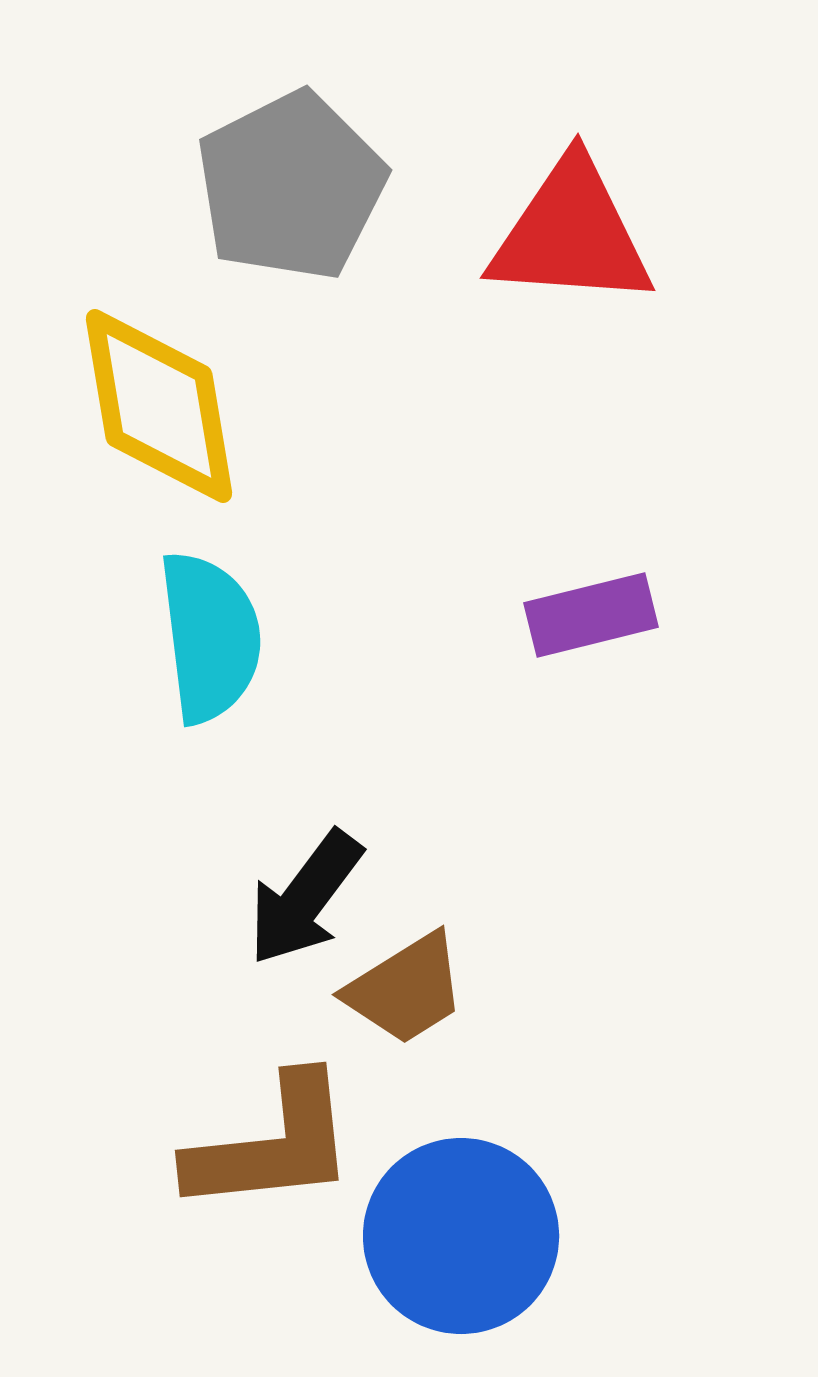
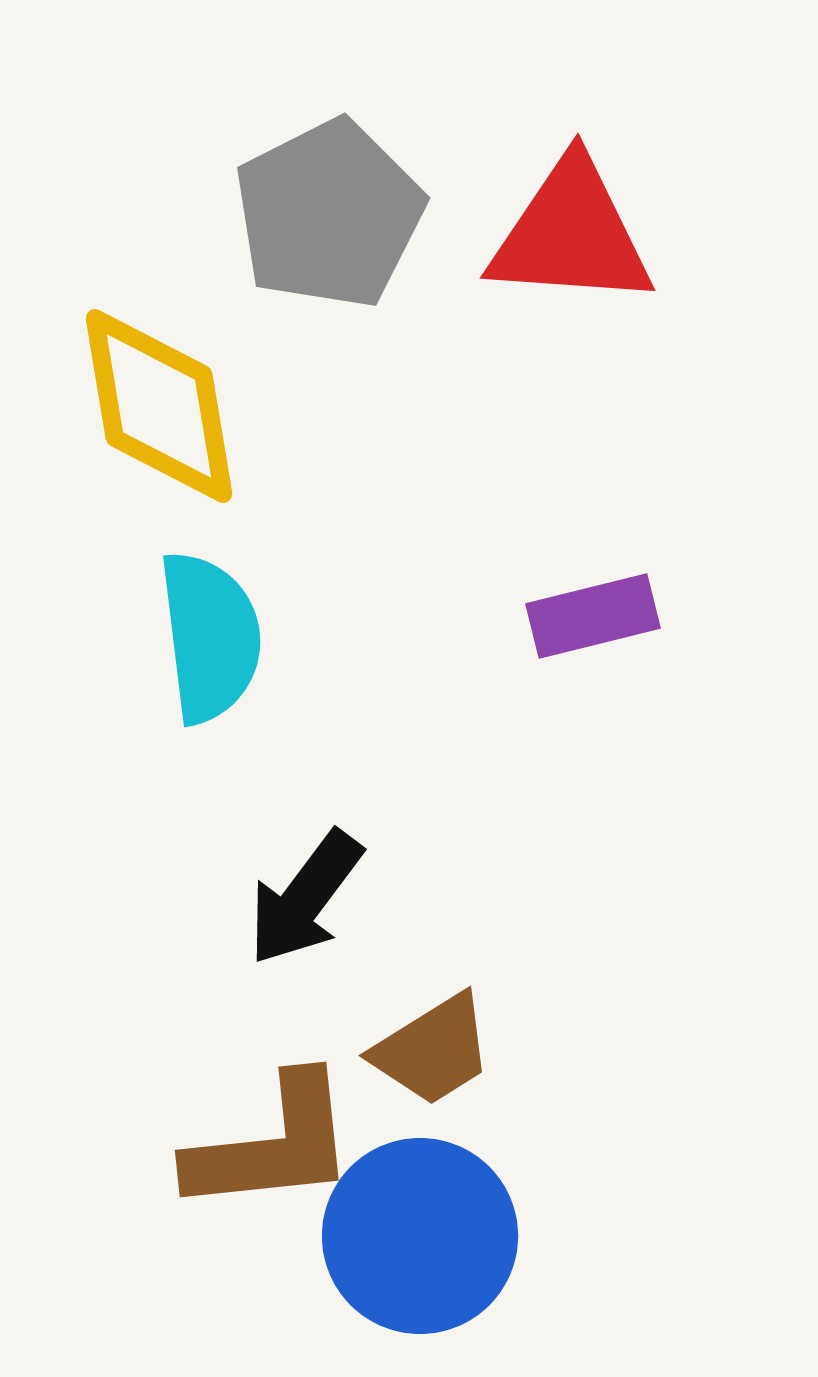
gray pentagon: moved 38 px right, 28 px down
purple rectangle: moved 2 px right, 1 px down
brown trapezoid: moved 27 px right, 61 px down
blue circle: moved 41 px left
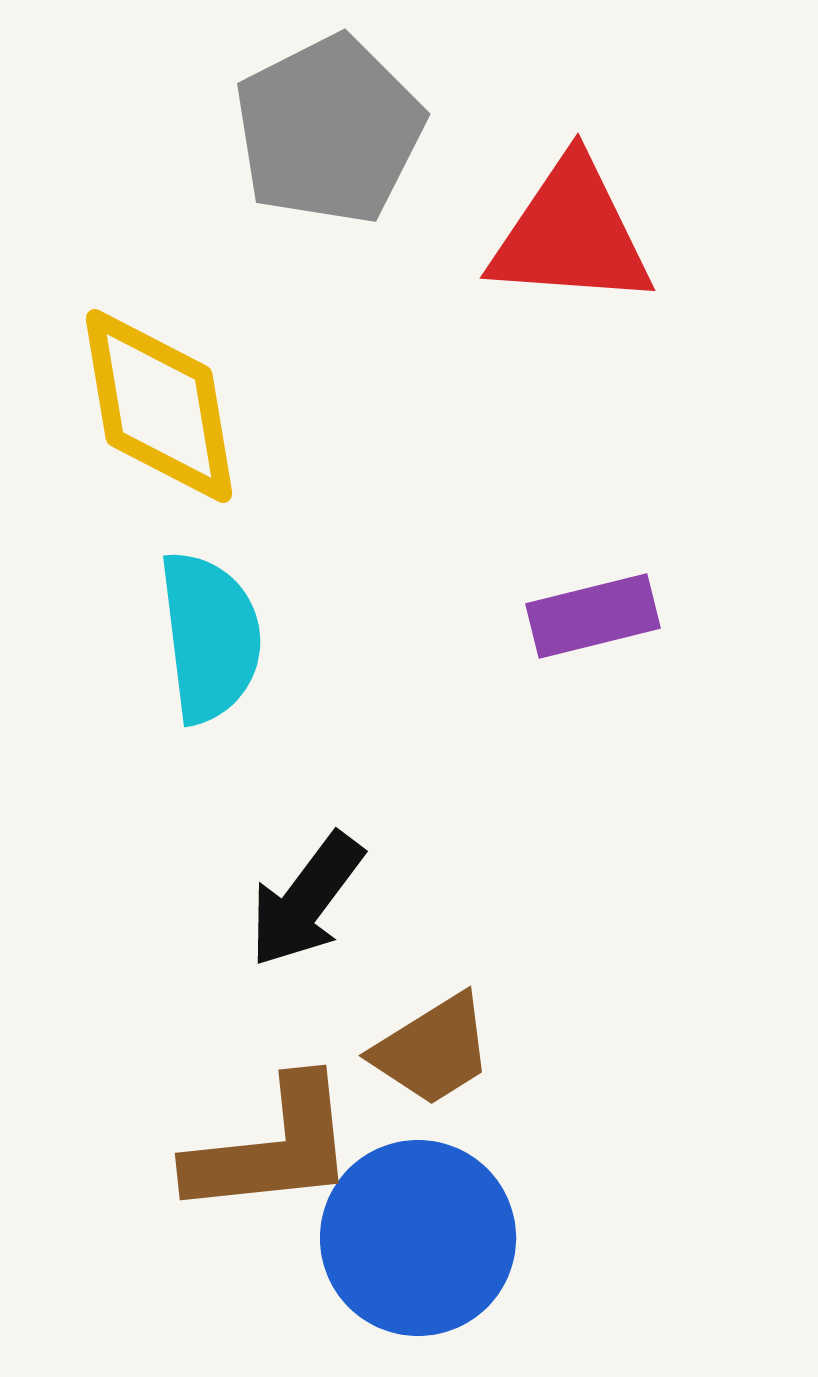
gray pentagon: moved 84 px up
black arrow: moved 1 px right, 2 px down
brown L-shape: moved 3 px down
blue circle: moved 2 px left, 2 px down
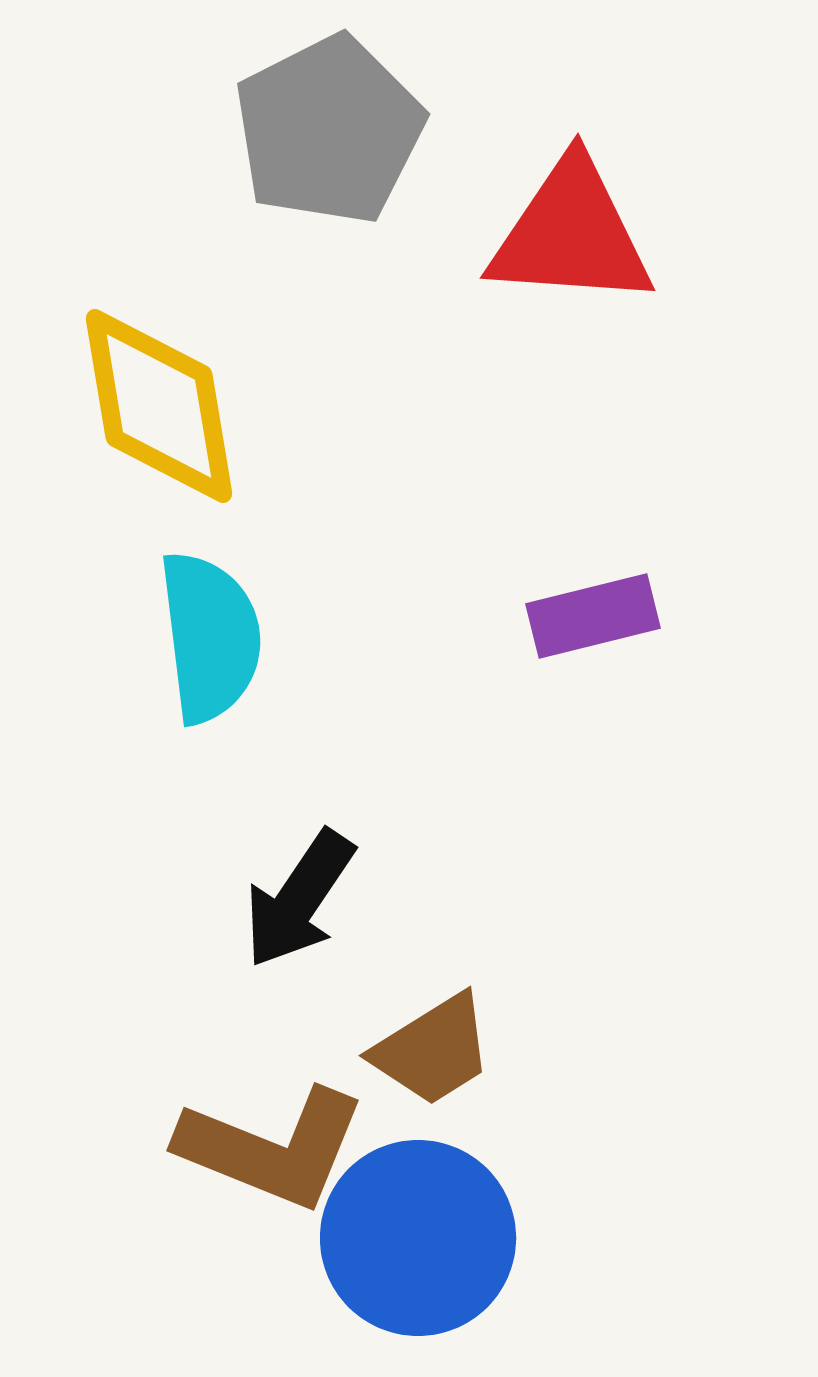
black arrow: moved 7 px left, 1 px up; rotated 3 degrees counterclockwise
brown L-shape: rotated 28 degrees clockwise
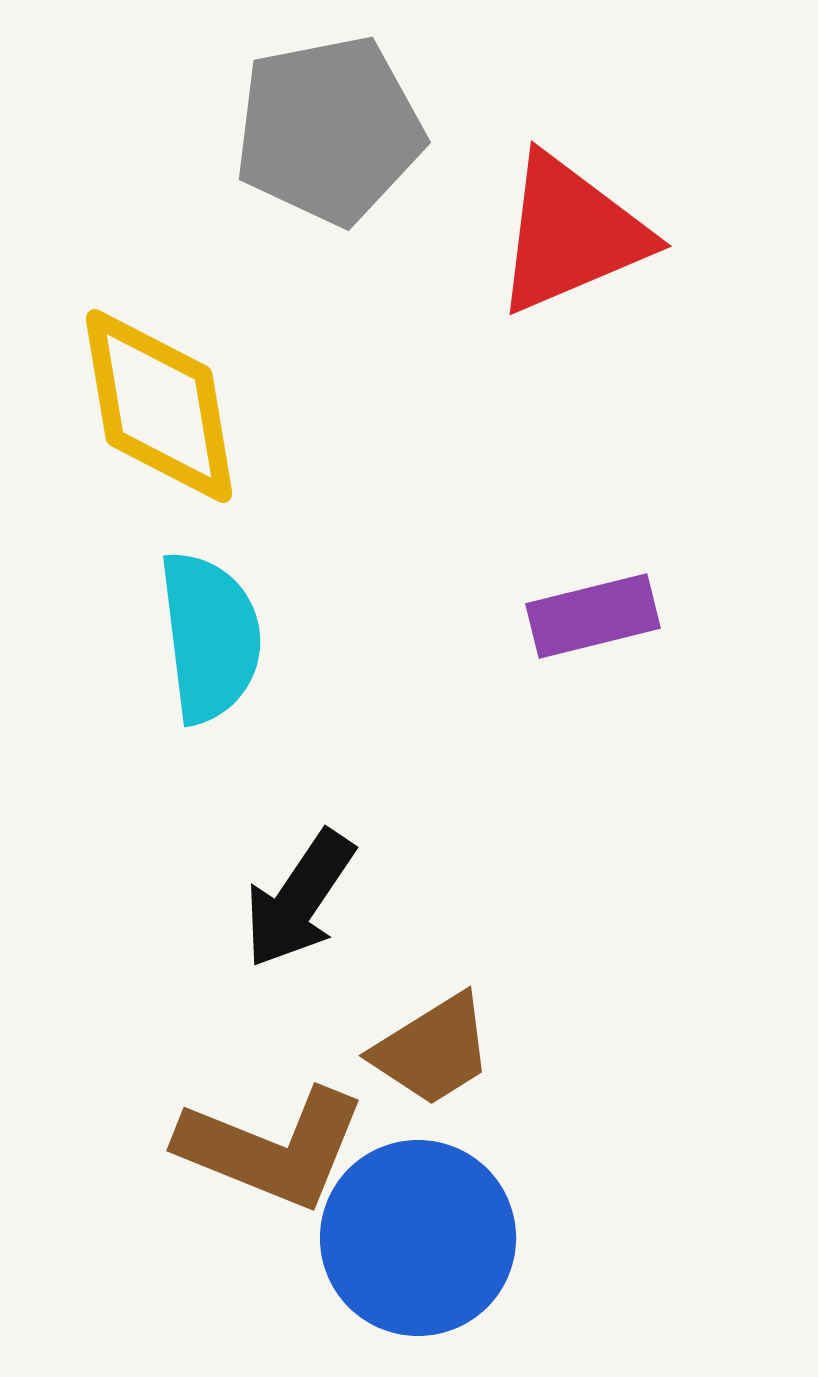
gray pentagon: rotated 16 degrees clockwise
red triangle: rotated 27 degrees counterclockwise
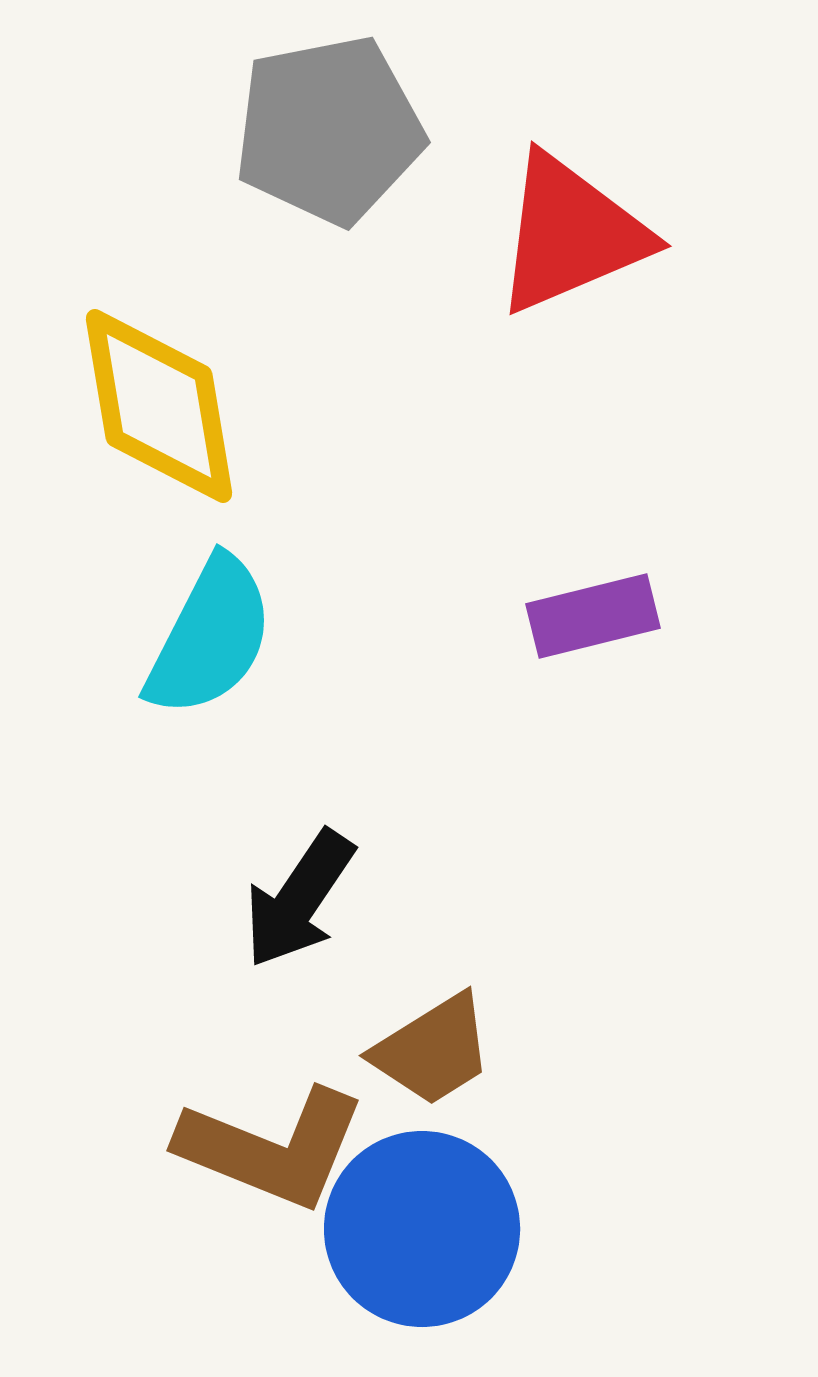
cyan semicircle: rotated 34 degrees clockwise
blue circle: moved 4 px right, 9 px up
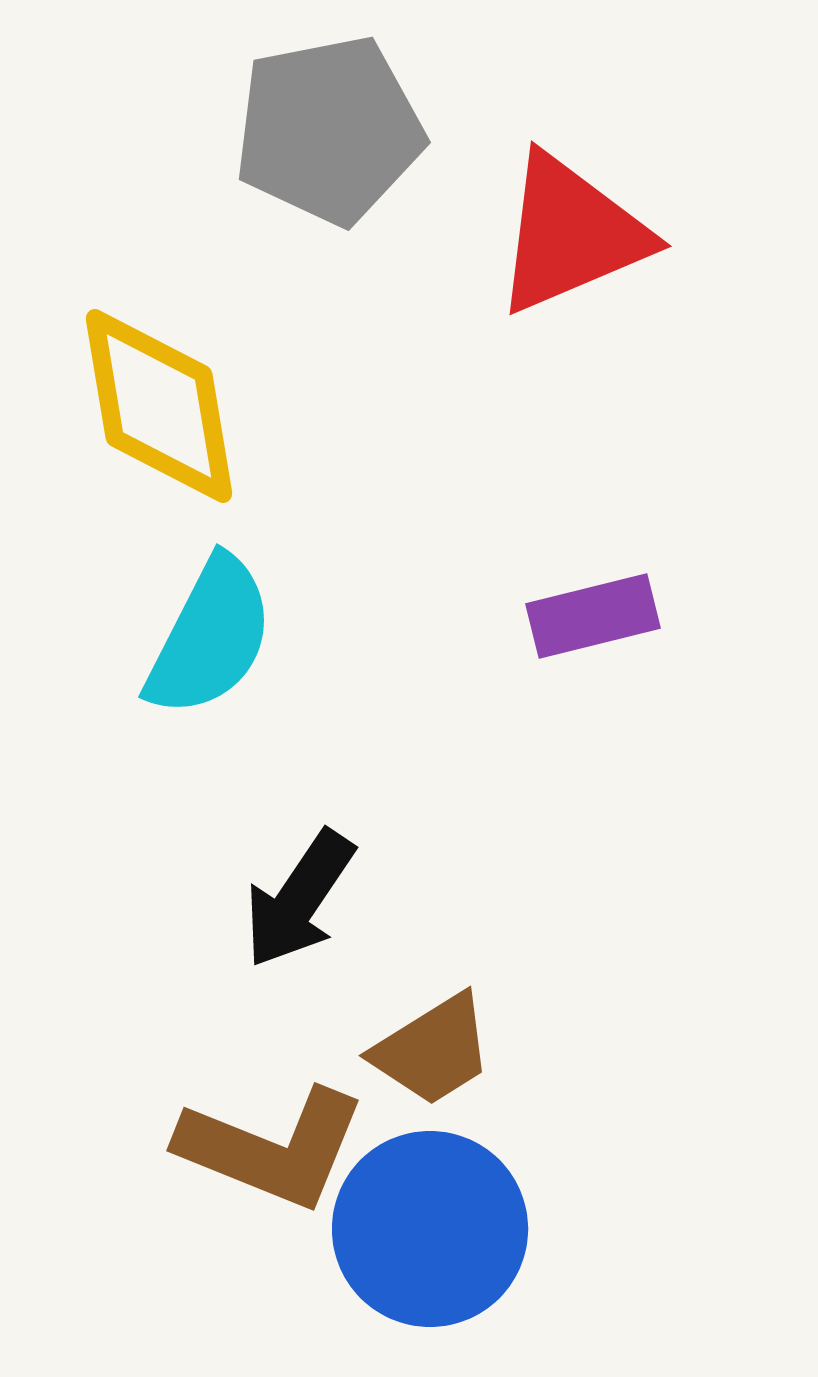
blue circle: moved 8 px right
